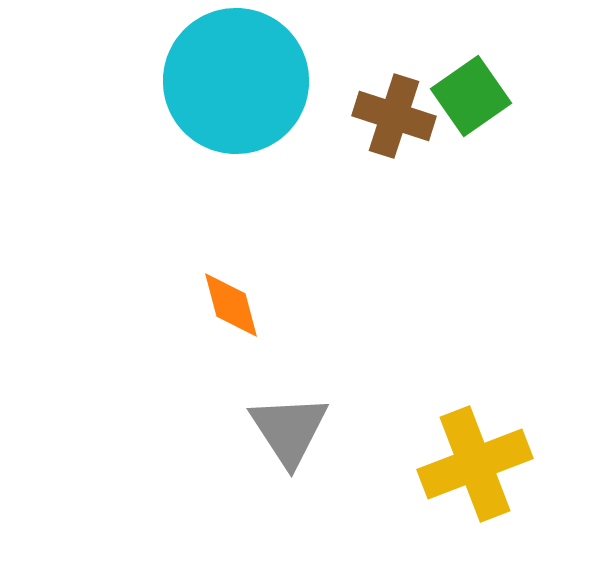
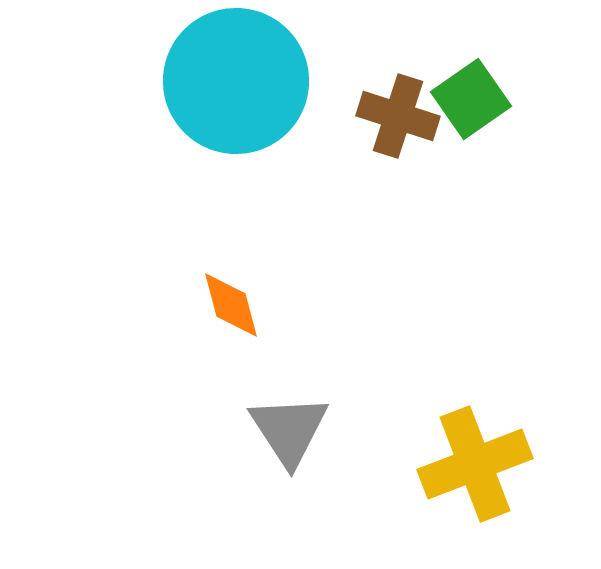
green square: moved 3 px down
brown cross: moved 4 px right
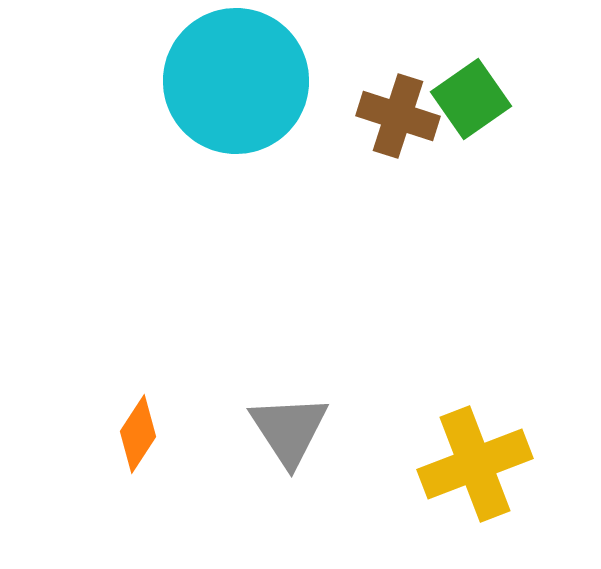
orange diamond: moved 93 px left, 129 px down; rotated 48 degrees clockwise
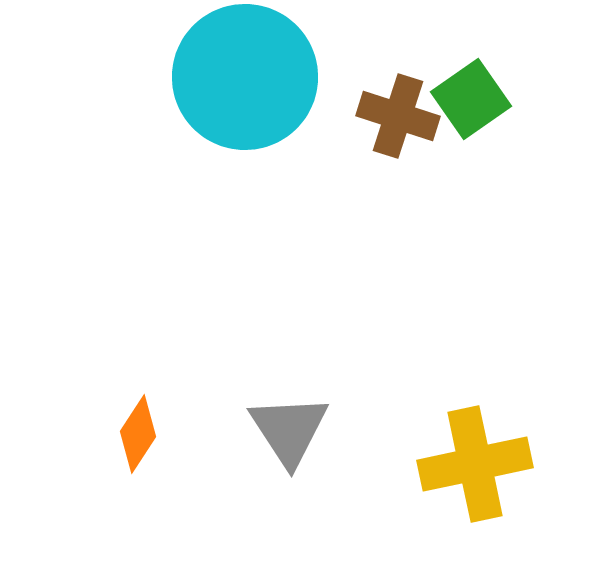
cyan circle: moved 9 px right, 4 px up
yellow cross: rotated 9 degrees clockwise
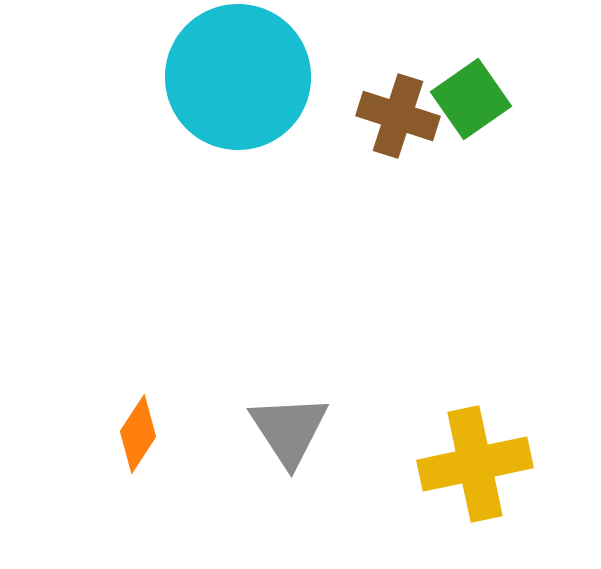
cyan circle: moved 7 px left
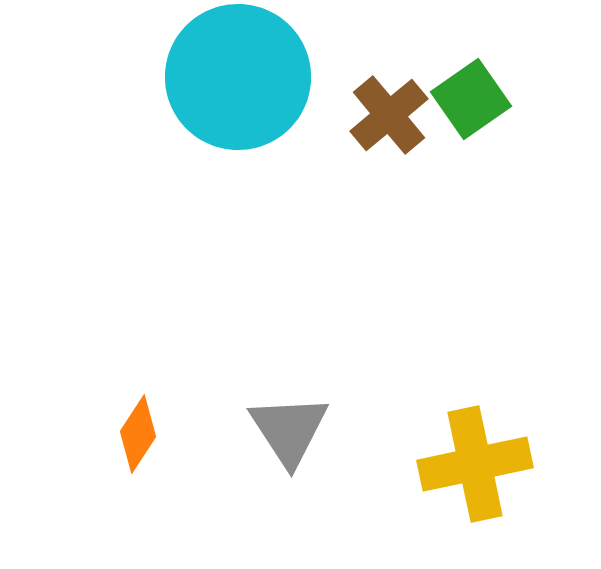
brown cross: moved 9 px left, 1 px up; rotated 32 degrees clockwise
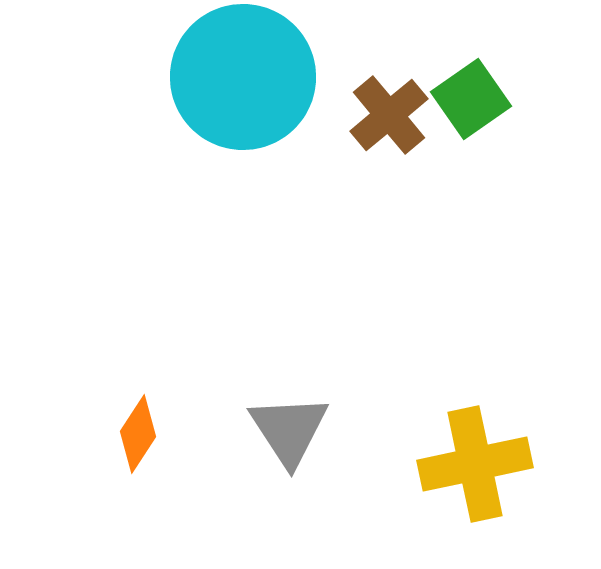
cyan circle: moved 5 px right
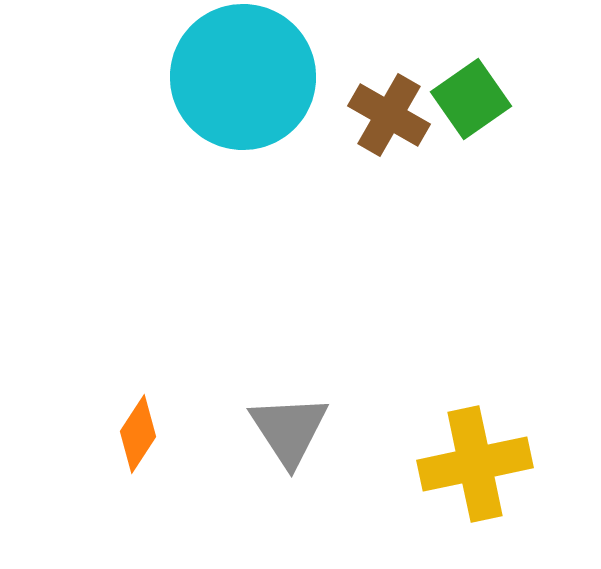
brown cross: rotated 20 degrees counterclockwise
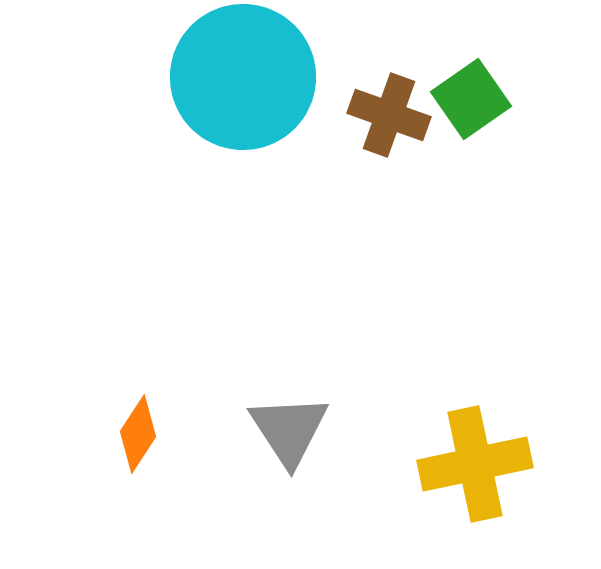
brown cross: rotated 10 degrees counterclockwise
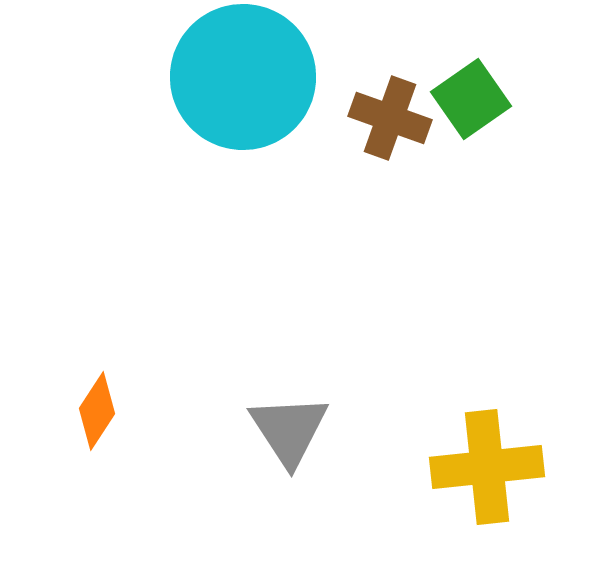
brown cross: moved 1 px right, 3 px down
orange diamond: moved 41 px left, 23 px up
yellow cross: moved 12 px right, 3 px down; rotated 6 degrees clockwise
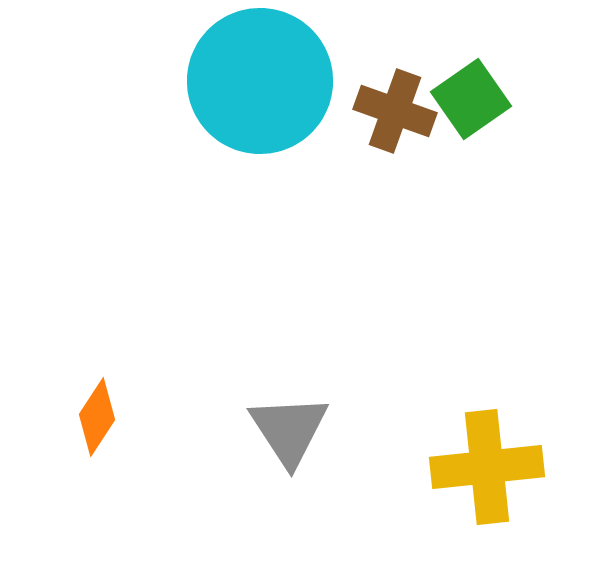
cyan circle: moved 17 px right, 4 px down
brown cross: moved 5 px right, 7 px up
orange diamond: moved 6 px down
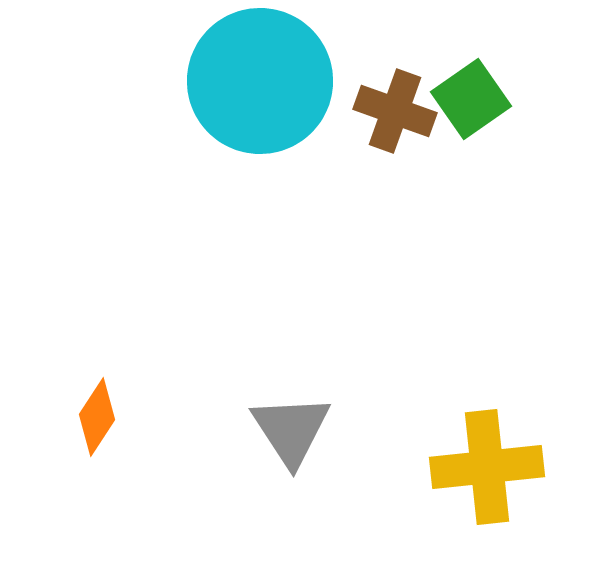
gray triangle: moved 2 px right
